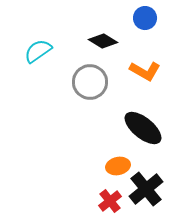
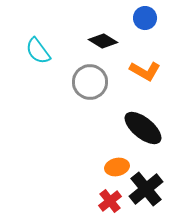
cyan semicircle: rotated 92 degrees counterclockwise
orange ellipse: moved 1 px left, 1 px down
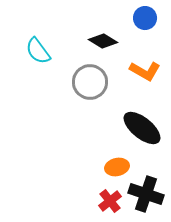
black ellipse: moved 1 px left
black cross: moved 5 px down; rotated 32 degrees counterclockwise
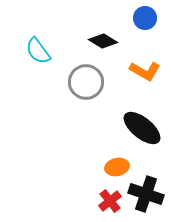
gray circle: moved 4 px left
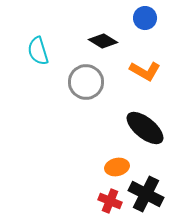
cyan semicircle: rotated 20 degrees clockwise
black ellipse: moved 3 px right
black cross: rotated 8 degrees clockwise
red cross: rotated 30 degrees counterclockwise
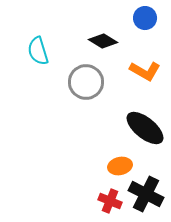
orange ellipse: moved 3 px right, 1 px up
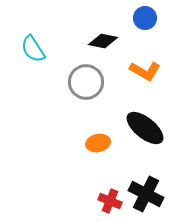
black diamond: rotated 20 degrees counterclockwise
cyan semicircle: moved 5 px left, 2 px up; rotated 16 degrees counterclockwise
orange ellipse: moved 22 px left, 23 px up
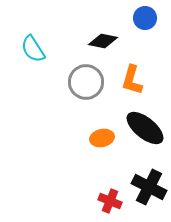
orange L-shape: moved 13 px left, 9 px down; rotated 76 degrees clockwise
orange ellipse: moved 4 px right, 5 px up
black cross: moved 3 px right, 7 px up
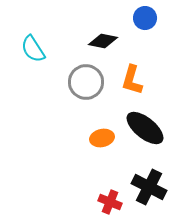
red cross: moved 1 px down
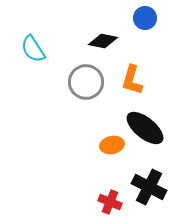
orange ellipse: moved 10 px right, 7 px down
